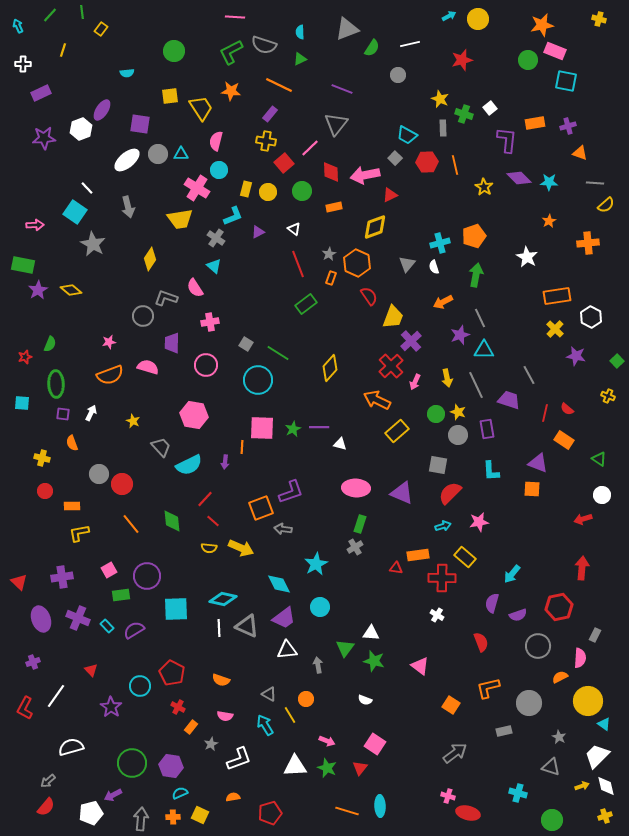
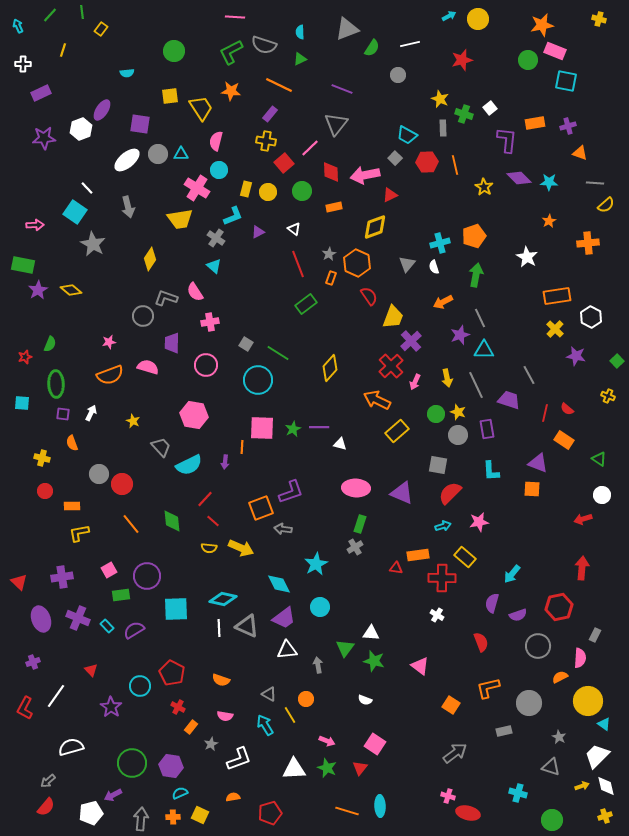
pink semicircle at (195, 288): moved 4 px down
white triangle at (295, 766): moved 1 px left, 3 px down
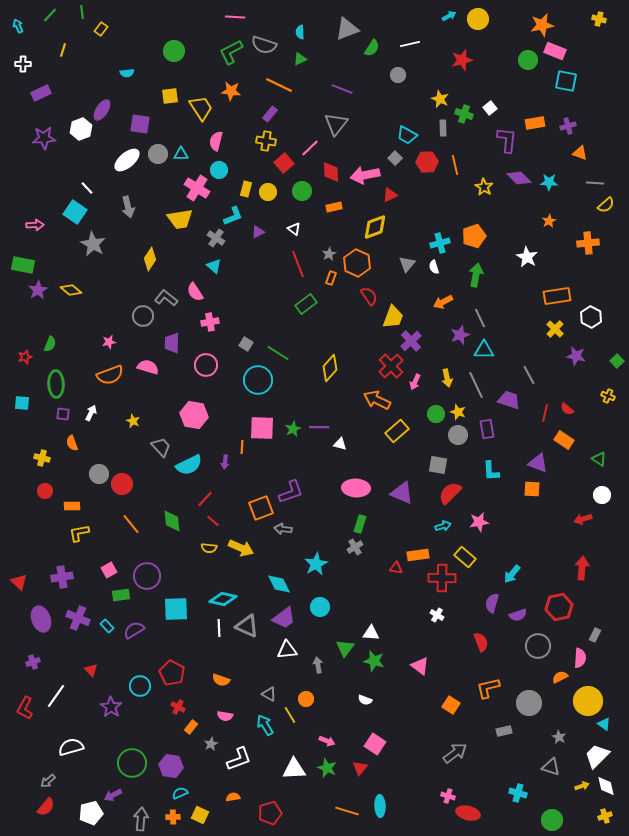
gray L-shape at (166, 298): rotated 20 degrees clockwise
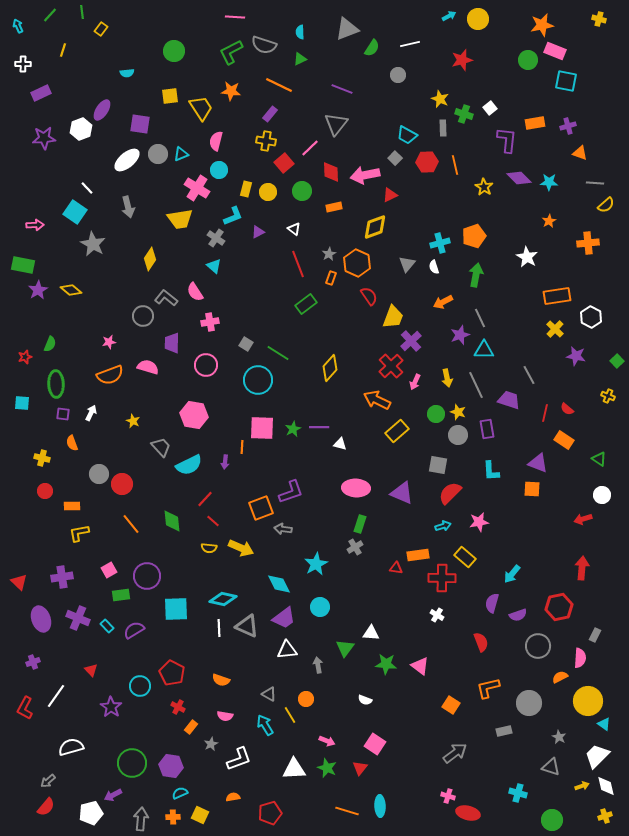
cyan triangle at (181, 154): rotated 21 degrees counterclockwise
green star at (374, 661): moved 12 px right, 3 px down; rotated 10 degrees counterclockwise
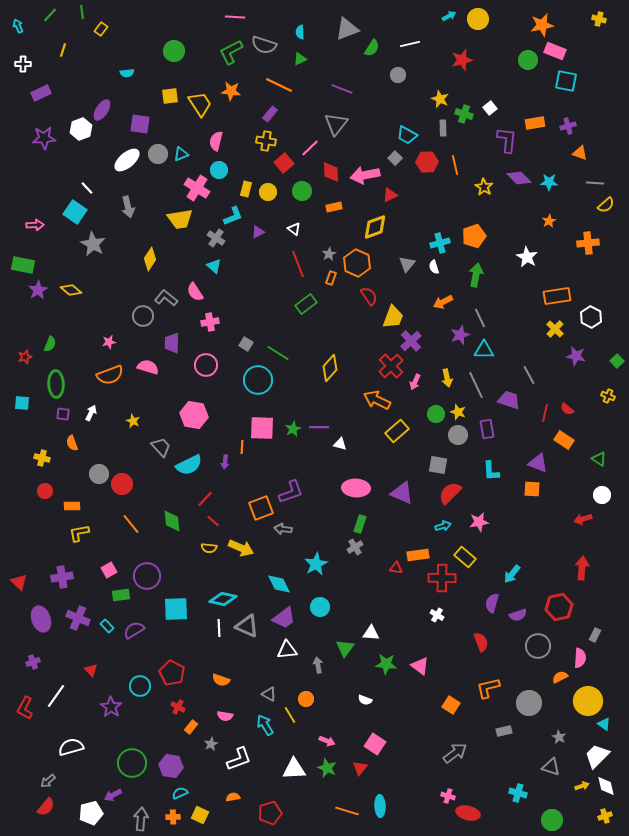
yellow trapezoid at (201, 108): moved 1 px left, 4 px up
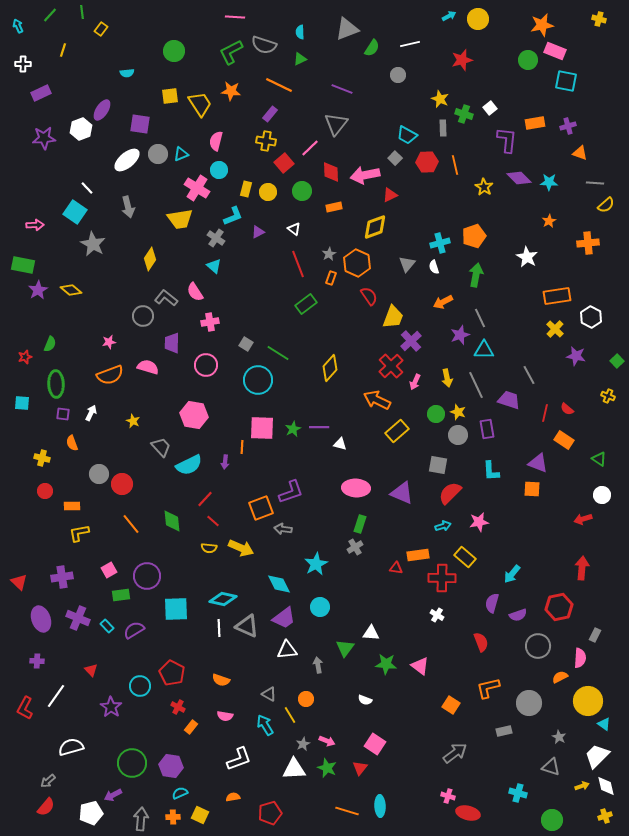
purple cross at (33, 662): moved 4 px right, 1 px up; rotated 24 degrees clockwise
gray star at (211, 744): moved 92 px right
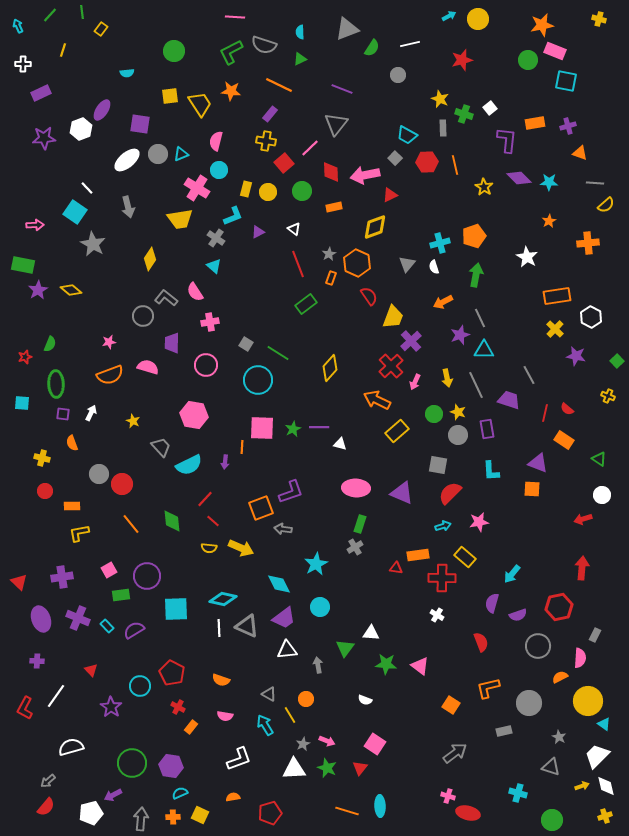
green circle at (436, 414): moved 2 px left
